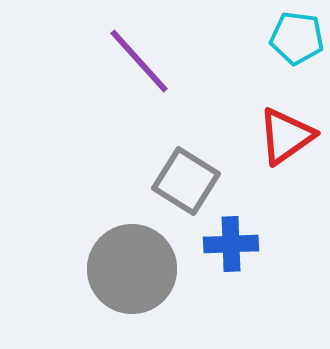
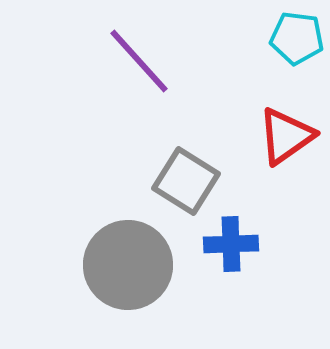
gray circle: moved 4 px left, 4 px up
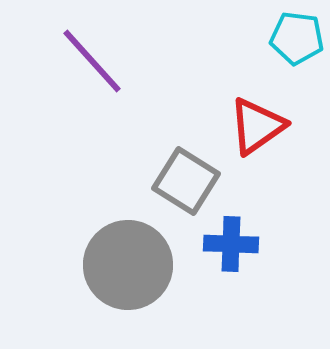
purple line: moved 47 px left
red triangle: moved 29 px left, 10 px up
blue cross: rotated 4 degrees clockwise
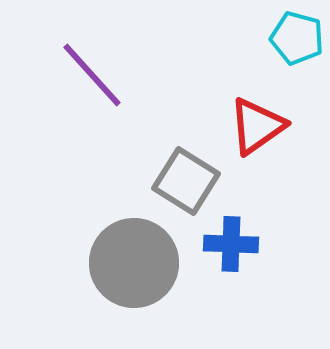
cyan pentagon: rotated 8 degrees clockwise
purple line: moved 14 px down
gray circle: moved 6 px right, 2 px up
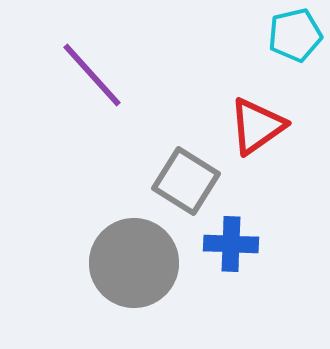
cyan pentagon: moved 2 px left, 3 px up; rotated 28 degrees counterclockwise
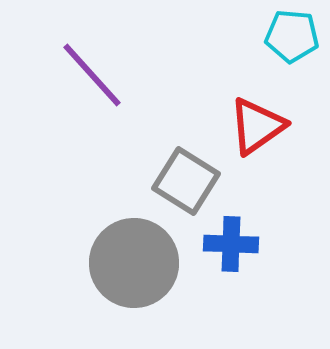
cyan pentagon: moved 3 px left, 1 px down; rotated 18 degrees clockwise
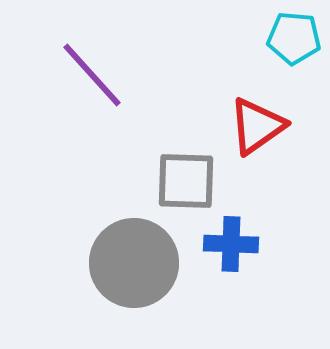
cyan pentagon: moved 2 px right, 2 px down
gray square: rotated 30 degrees counterclockwise
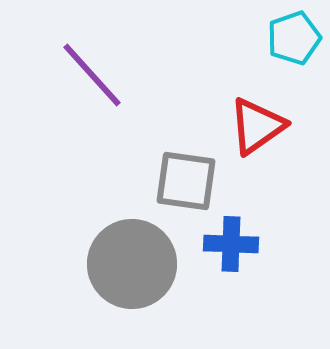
cyan pentagon: rotated 24 degrees counterclockwise
gray square: rotated 6 degrees clockwise
gray circle: moved 2 px left, 1 px down
